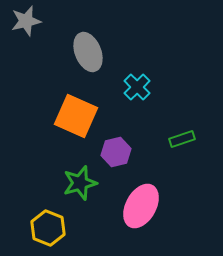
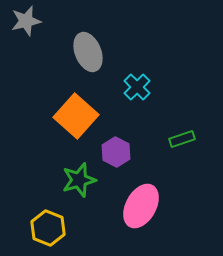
orange square: rotated 18 degrees clockwise
purple hexagon: rotated 20 degrees counterclockwise
green star: moved 1 px left, 3 px up
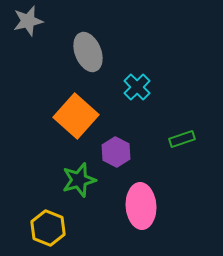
gray star: moved 2 px right
pink ellipse: rotated 33 degrees counterclockwise
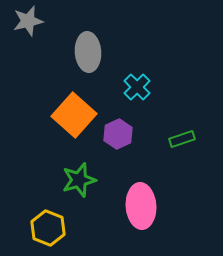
gray ellipse: rotated 18 degrees clockwise
orange square: moved 2 px left, 1 px up
purple hexagon: moved 2 px right, 18 px up; rotated 8 degrees clockwise
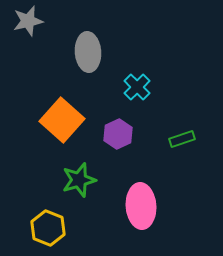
orange square: moved 12 px left, 5 px down
